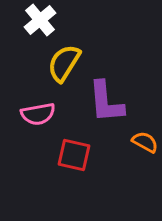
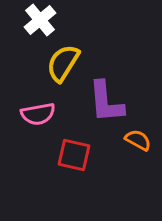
yellow semicircle: moved 1 px left
orange semicircle: moved 7 px left, 2 px up
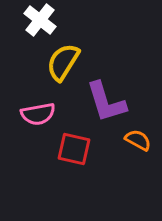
white cross: rotated 12 degrees counterclockwise
yellow semicircle: moved 1 px up
purple L-shape: rotated 12 degrees counterclockwise
red square: moved 6 px up
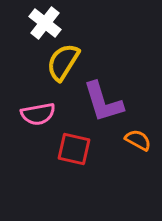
white cross: moved 5 px right, 3 px down
purple L-shape: moved 3 px left
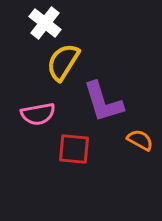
orange semicircle: moved 2 px right
red square: rotated 8 degrees counterclockwise
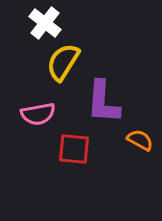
purple L-shape: rotated 21 degrees clockwise
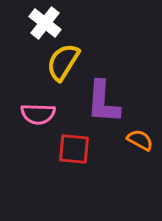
pink semicircle: rotated 12 degrees clockwise
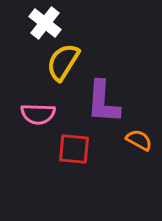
orange semicircle: moved 1 px left
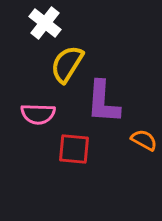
yellow semicircle: moved 4 px right, 2 px down
orange semicircle: moved 5 px right
